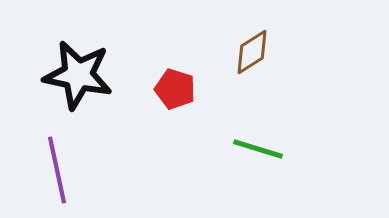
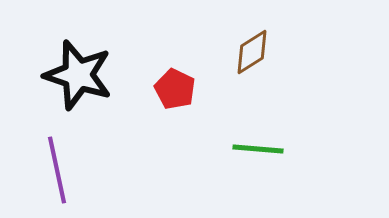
black star: rotated 6 degrees clockwise
red pentagon: rotated 9 degrees clockwise
green line: rotated 12 degrees counterclockwise
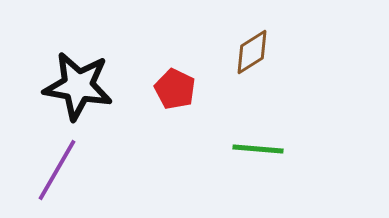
black star: moved 11 px down; rotated 8 degrees counterclockwise
purple line: rotated 42 degrees clockwise
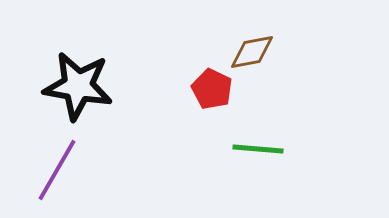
brown diamond: rotated 21 degrees clockwise
red pentagon: moved 37 px right
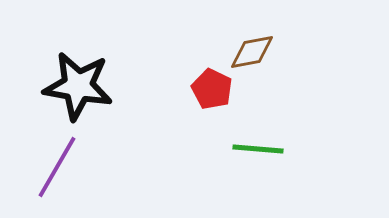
purple line: moved 3 px up
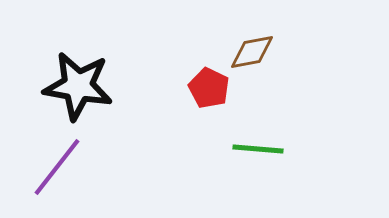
red pentagon: moved 3 px left, 1 px up
purple line: rotated 8 degrees clockwise
